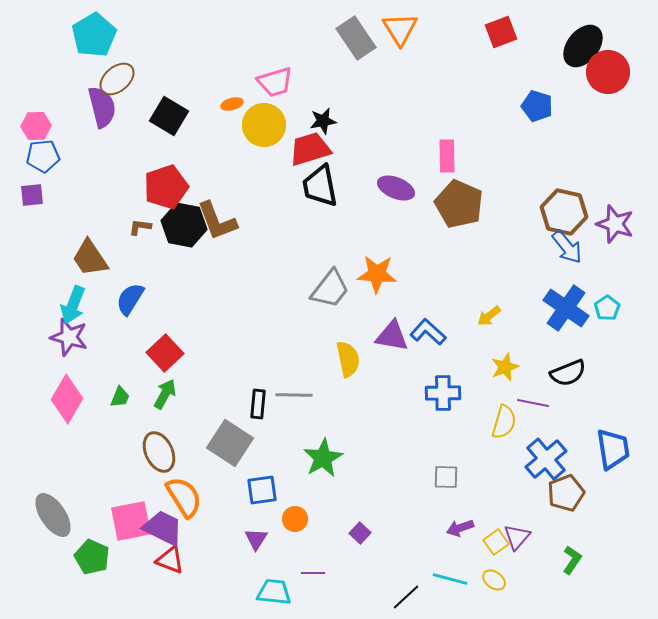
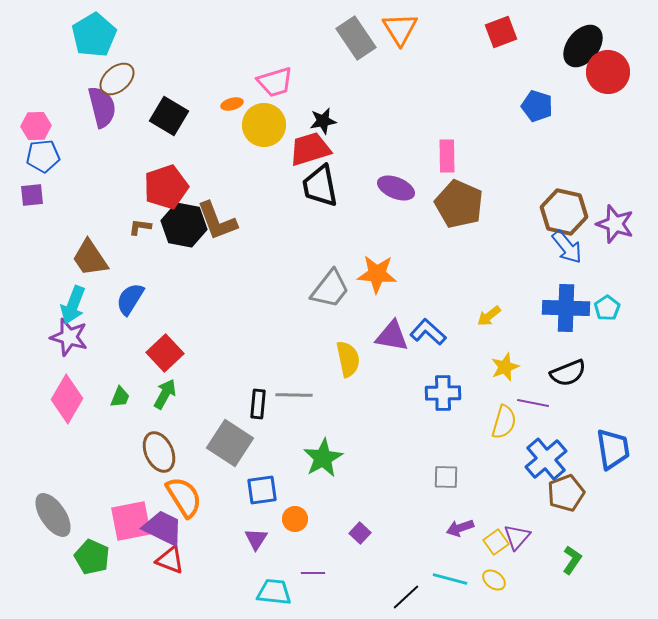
blue cross at (566, 308): rotated 33 degrees counterclockwise
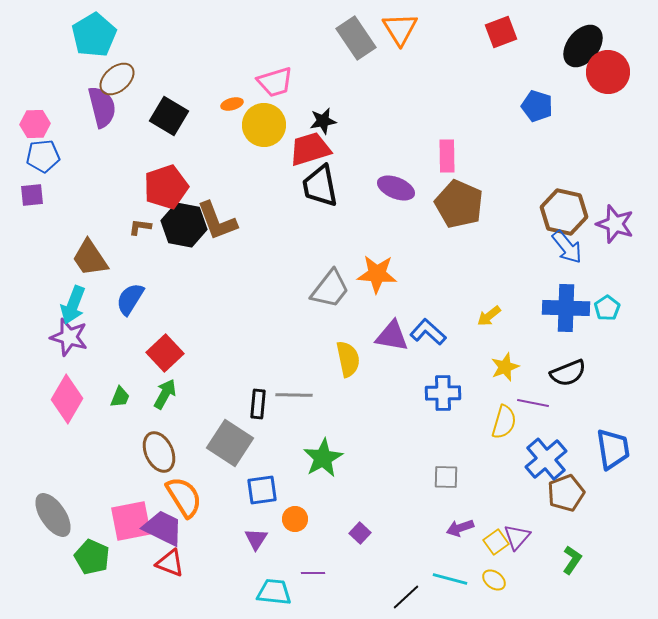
pink hexagon at (36, 126): moved 1 px left, 2 px up
red triangle at (170, 560): moved 3 px down
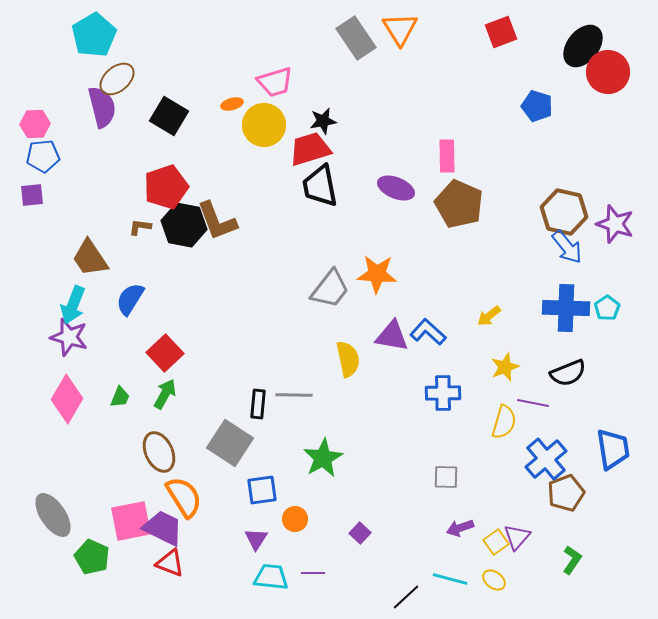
cyan trapezoid at (274, 592): moved 3 px left, 15 px up
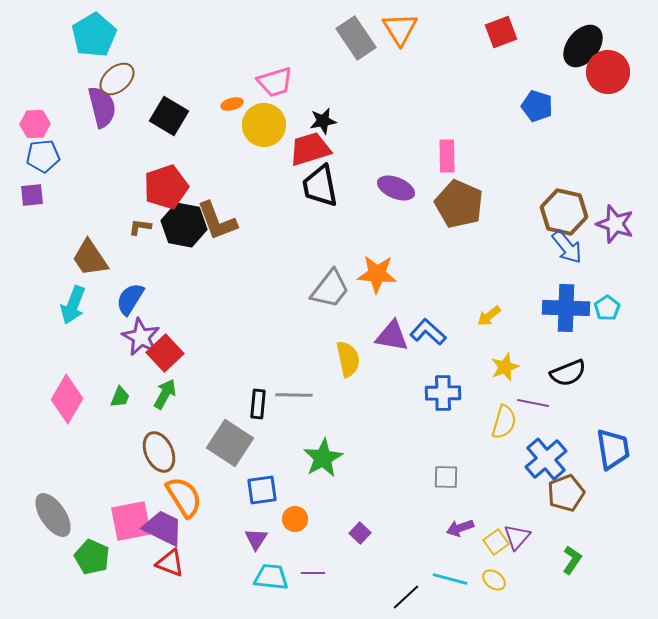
purple star at (69, 337): moved 72 px right; rotated 12 degrees clockwise
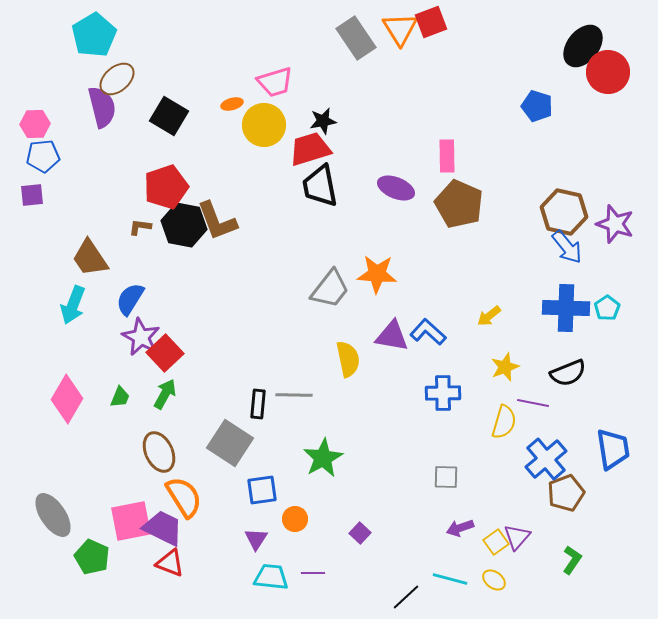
red square at (501, 32): moved 70 px left, 10 px up
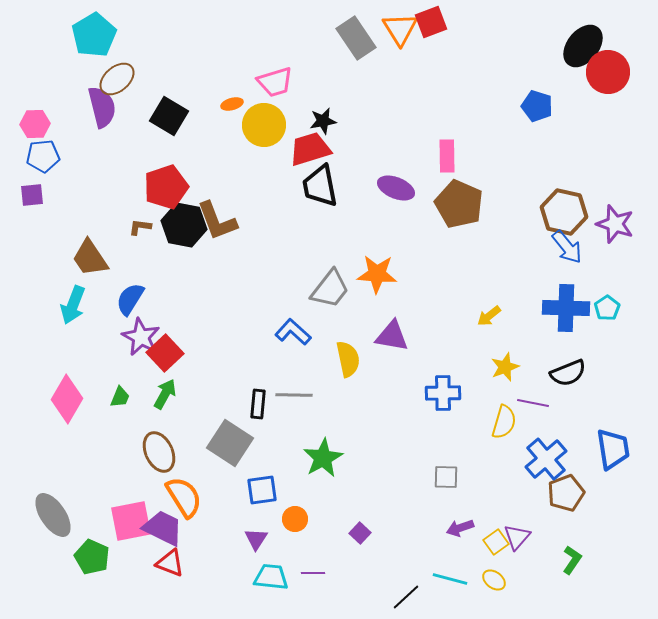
blue L-shape at (428, 332): moved 135 px left
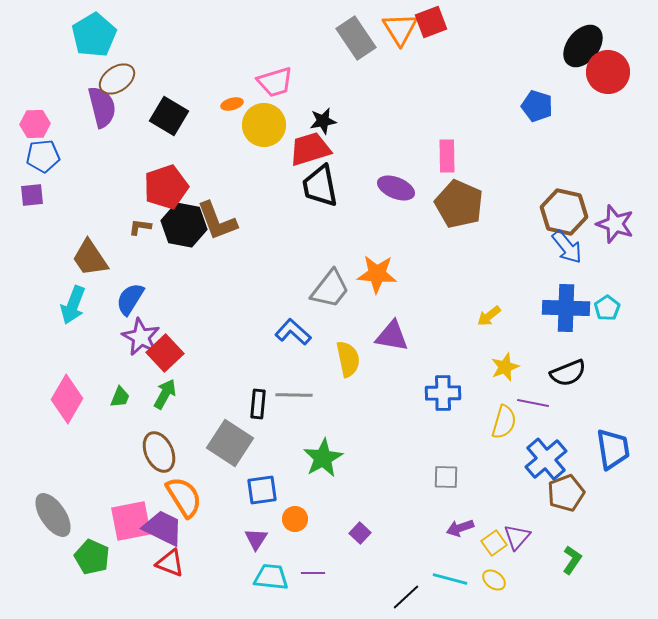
brown ellipse at (117, 79): rotated 6 degrees clockwise
yellow square at (496, 542): moved 2 px left, 1 px down
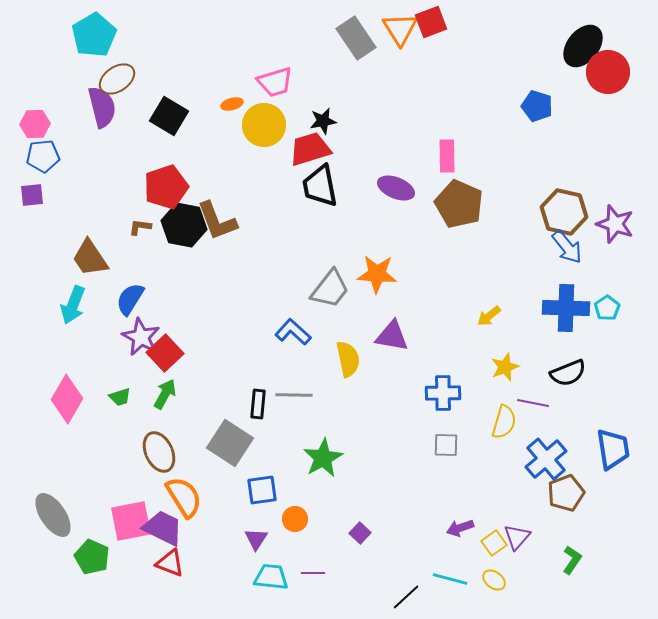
green trapezoid at (120, 397): rotated 50 degrees clockwise
gray square at (446, 477): moved 32 px up
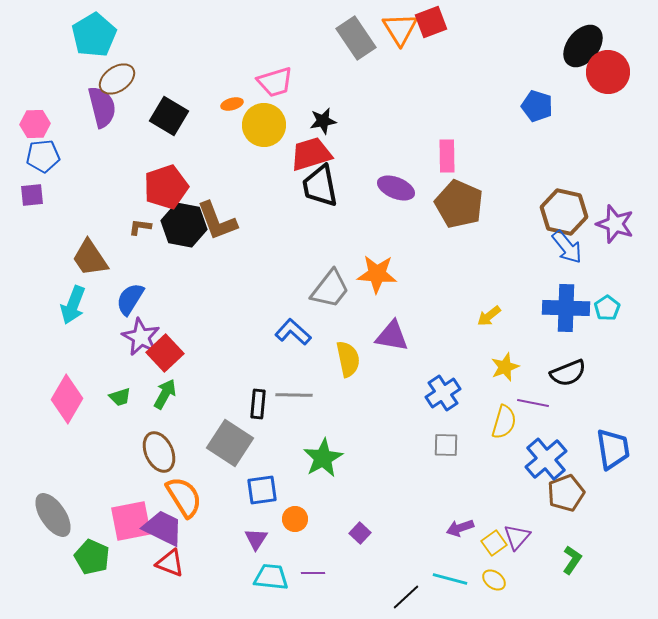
red trapezoid at (310, 149): moved 1 px right, 5 px down
blue cross at (443, 393): rotated 32 degrees counterclockwise
